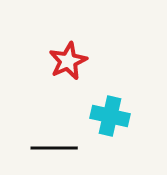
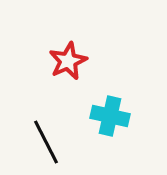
black line: moved 8 px left, 6 px up; rotated 63 degrees clockwise
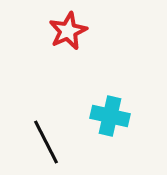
red star: moved 30 px up
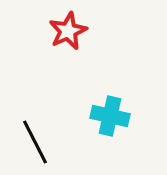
black line: moved 11 px left
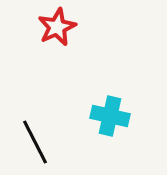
red star: moved 11 px left, 4 px up
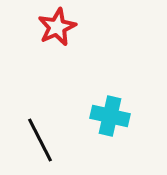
black line: moved 5 px right, 2 px up
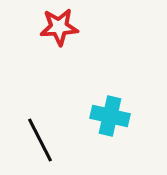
red star: moved 2 px right; rotated 21 degrees clockwise
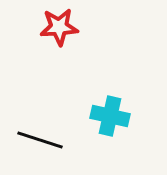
black line: rotated 45 degrees counterclockwise
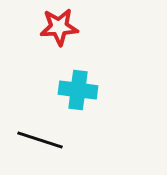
cyan cross: moved 32 px left, 26 px up; rotated 6 degrees counterclockwise
